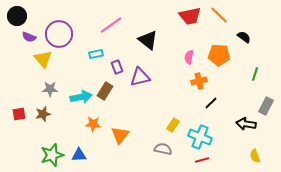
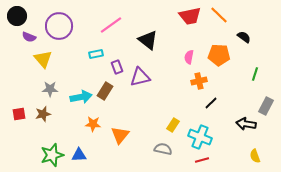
purple circle: moved 8 px up
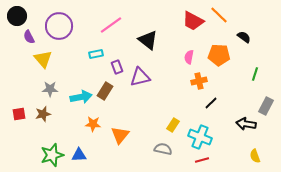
red trapezoid: moved 3 px right, 5 px down; rotated 40 degrees clockwise
purple semicircle: rotated 40 degrees clockwise
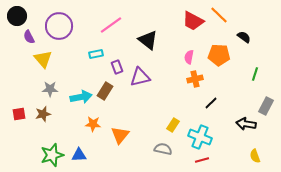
orange cross: moved 4 px left, 2 px up
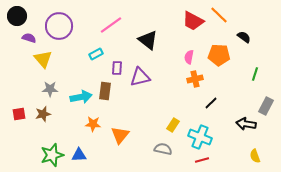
purple semicircle: moved 1 px down; rotated 136 degrees clockwise
cyan rectangle: rotated 16 degrees counterclockwise
purple rectangle: moved 1 px down; rotated 24 degrees clockwise
brown rectangle: rotated 24 degrees counterclockwise
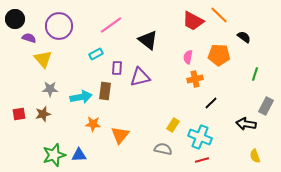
black circle: moved 2 px left, 3 px down
pink semicircle: moved 1 px left
green star: moved 2 px right
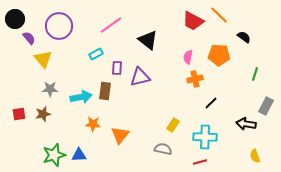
purple semicircle: rotated 32 degrees clockwise
cyan cross: moved 5 px right; rotated 20 degrees counterclockwise
red line: moved 2 px left, 2 px down
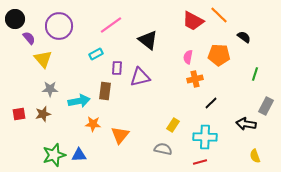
cyan arrow: moved 2 px left, 4 px down
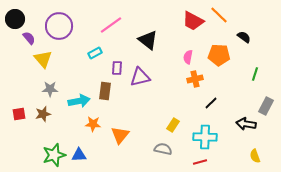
cyan rectangle: moved 1 px left, 1 px up
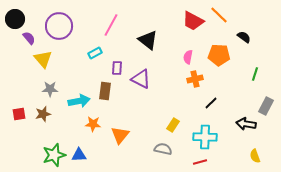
pink line: rotated 25 degrees counterclockwise
purple triangle: moved 1 px right, 2 px down; rotated 40 degrees clockwise
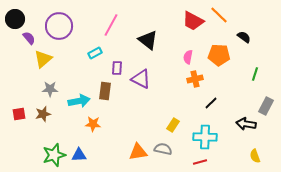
yellow triangle: rotated 30 degrees clockwise
orange triangle: moved 18 px right, 17 px down; rotated 42 degrees clockwise
